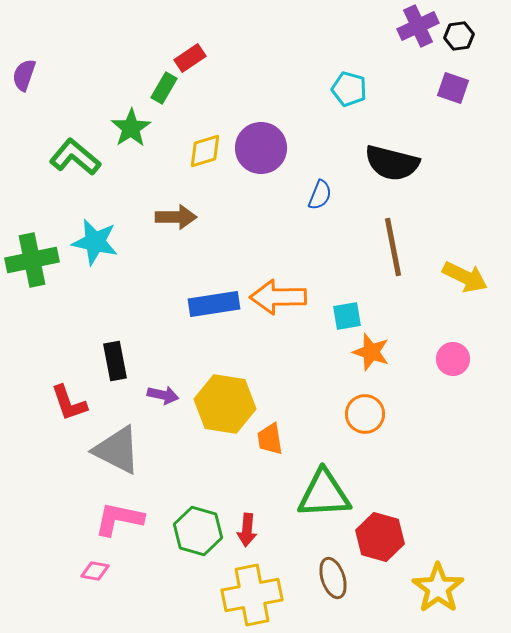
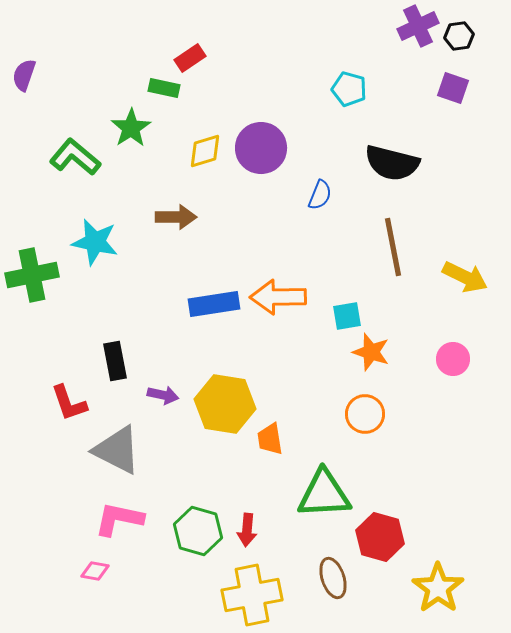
green rectangle: rotated 72 degrees clockwise
green cross: moved 15 px down
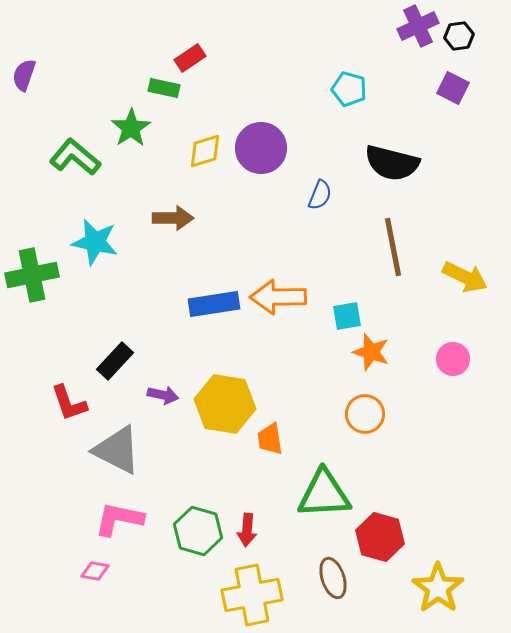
purple square: rotated 8 degrees clockwise
brown arrow: moved 3 px left, 1 px down
black rectangle: rotated 54 degrees clockwise
